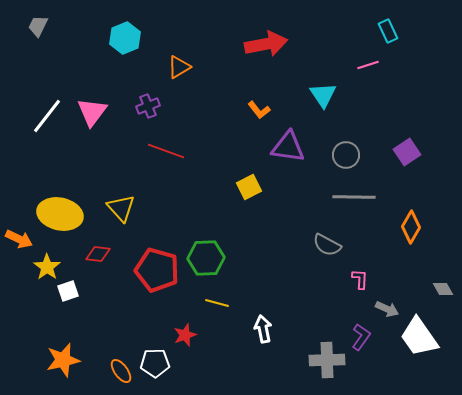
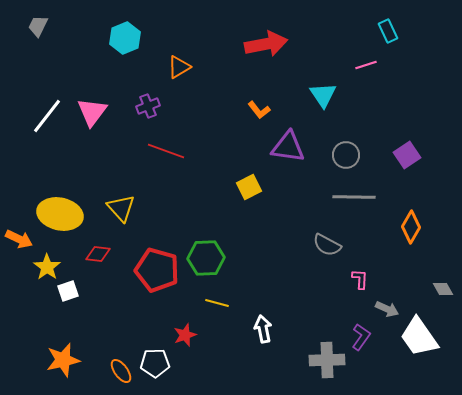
pink line: moved 2 px left
purple square: moved 3 px down
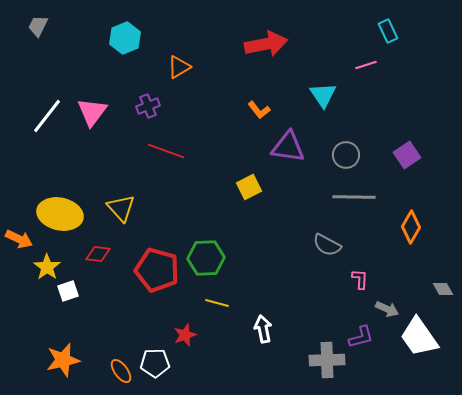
purple L-shape: rotated 40 degrees clockwise
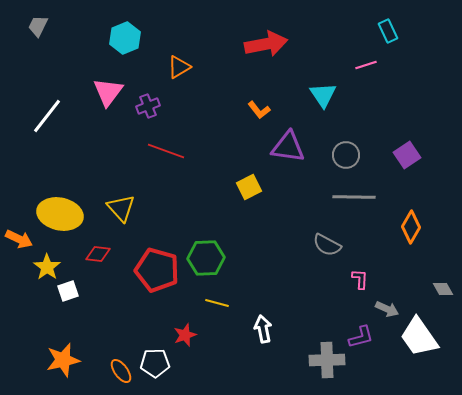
pink triangle: moved 16 px right, 20 px up
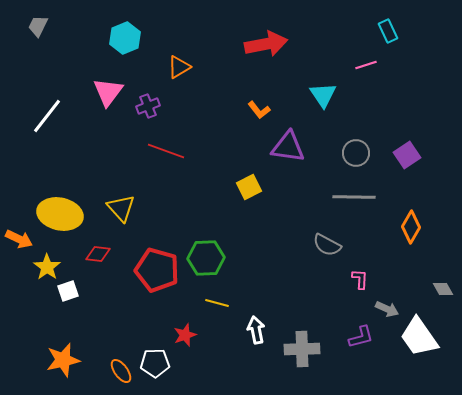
gray circle: moved 10 px right, 2 px up
white arrow: moved 7 px left, 1 px down
gray cross: moved 25 px left, 11 px up
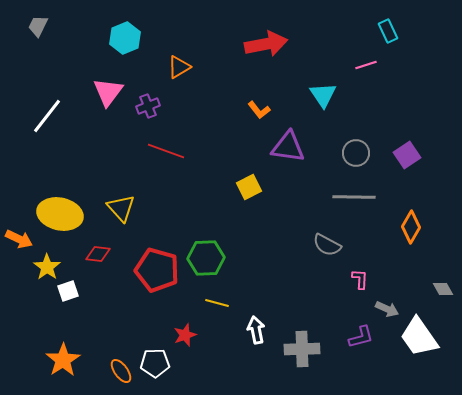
orange star: rotated 20 degrees counterclockwise
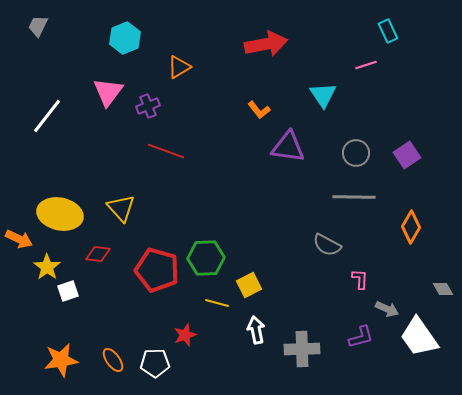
yellow square: moved 98 px down
orange star: moved 2 px left; rotated 24 degrees clockwise
orange ellipse: moved 8 px left, 11 px up
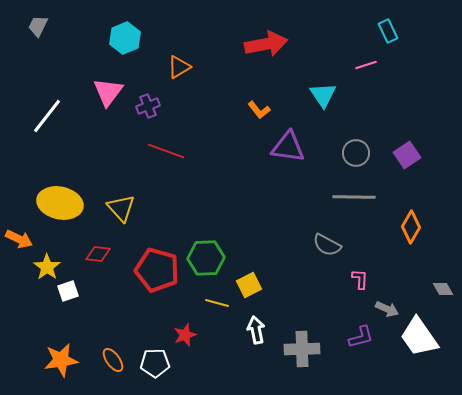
yellow ellipse: moved 11 px up
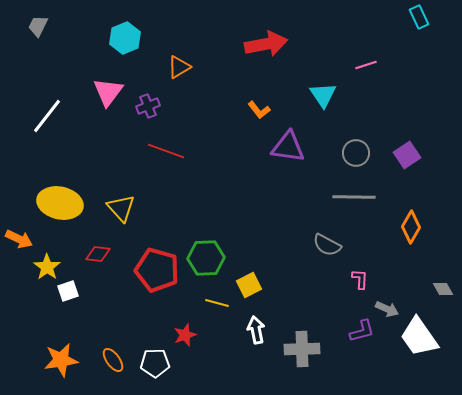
cyan rectangle: moved 31 px right, 14 px up
purple L-shape: moved 1 px right, 6 px up
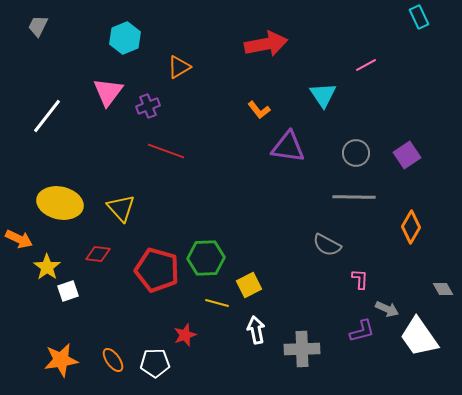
pink line: rotated 10 degrees counterclockwise
